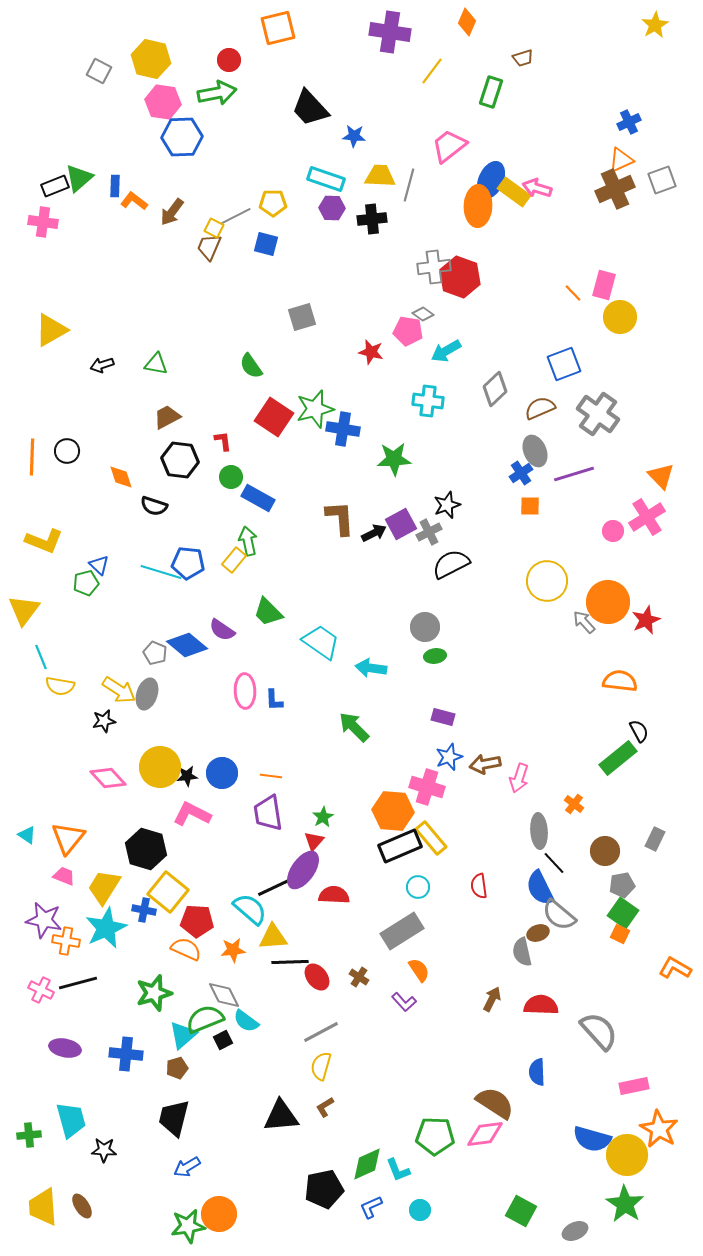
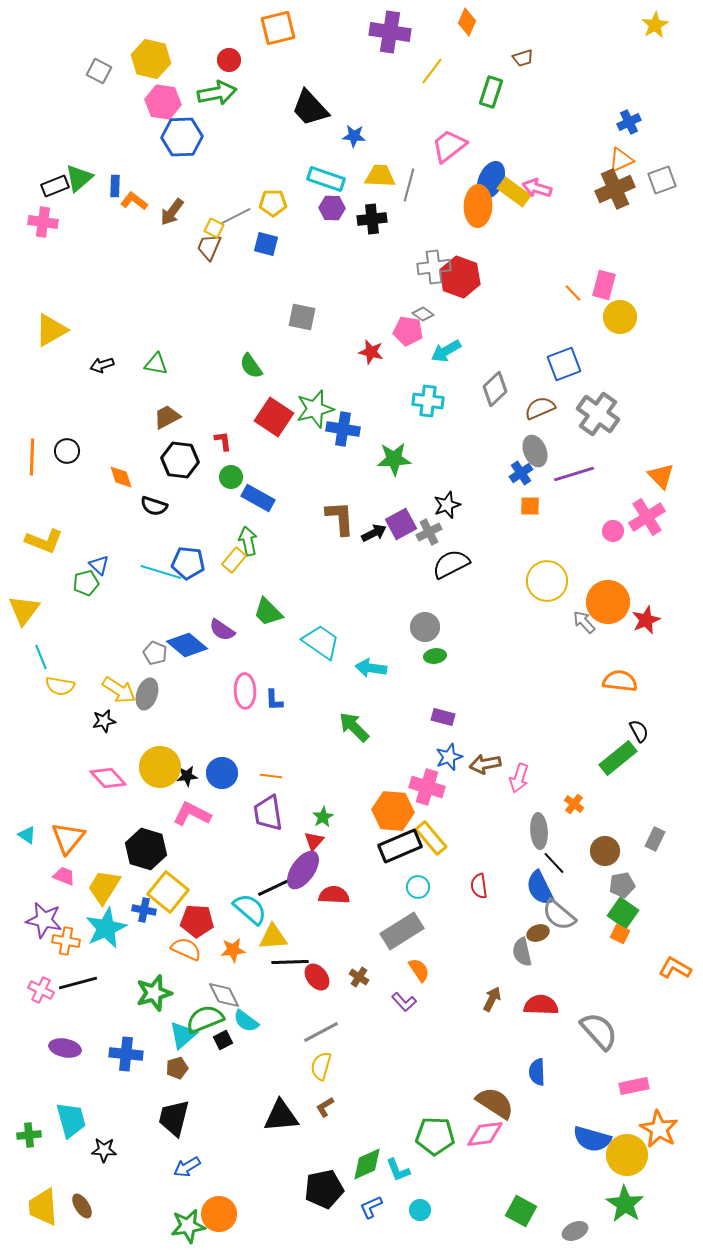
gray square at (302, 317): rotated 28 degrees clockwise
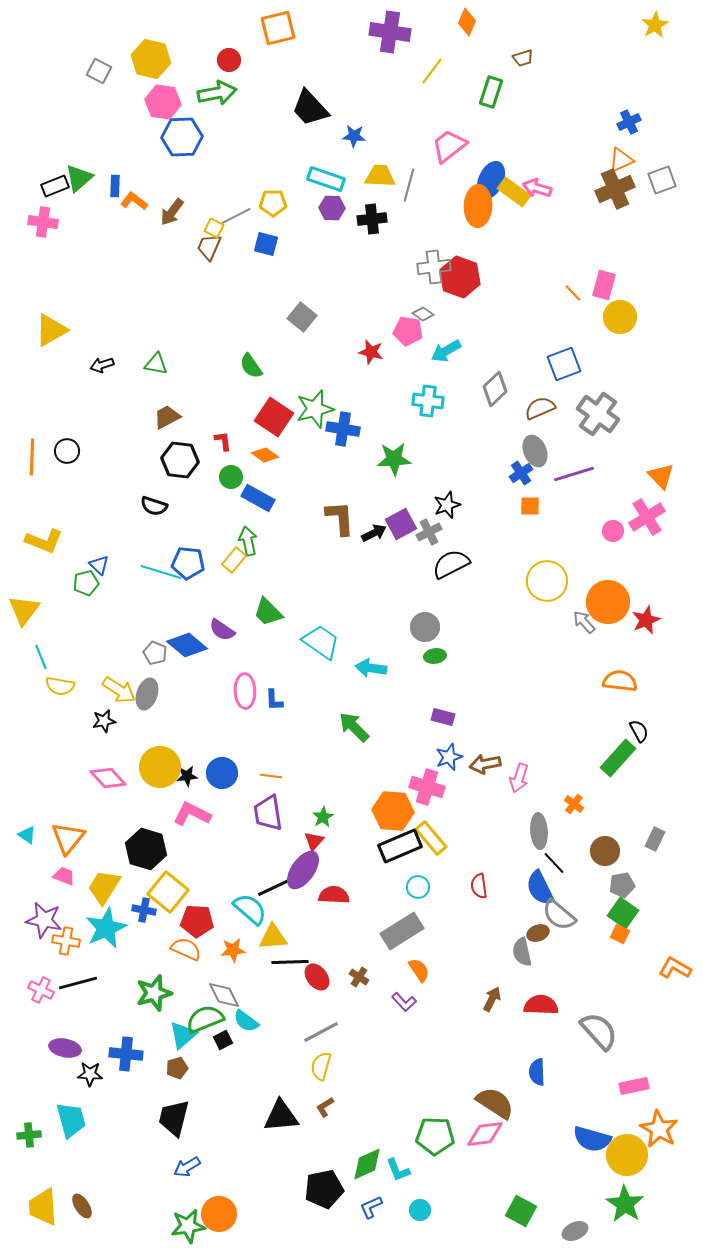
gray square at (302, 317): rotated 28 degrees clockwise
orange diamond at (121, 477): moved 144 px right, 22 px up; rotated 36 degrees counterclockwise
green rectangle at (618, 758): rotated 9 degrees counterclockwise
black star at (104, 1150): moved 14 px left, 76 px up
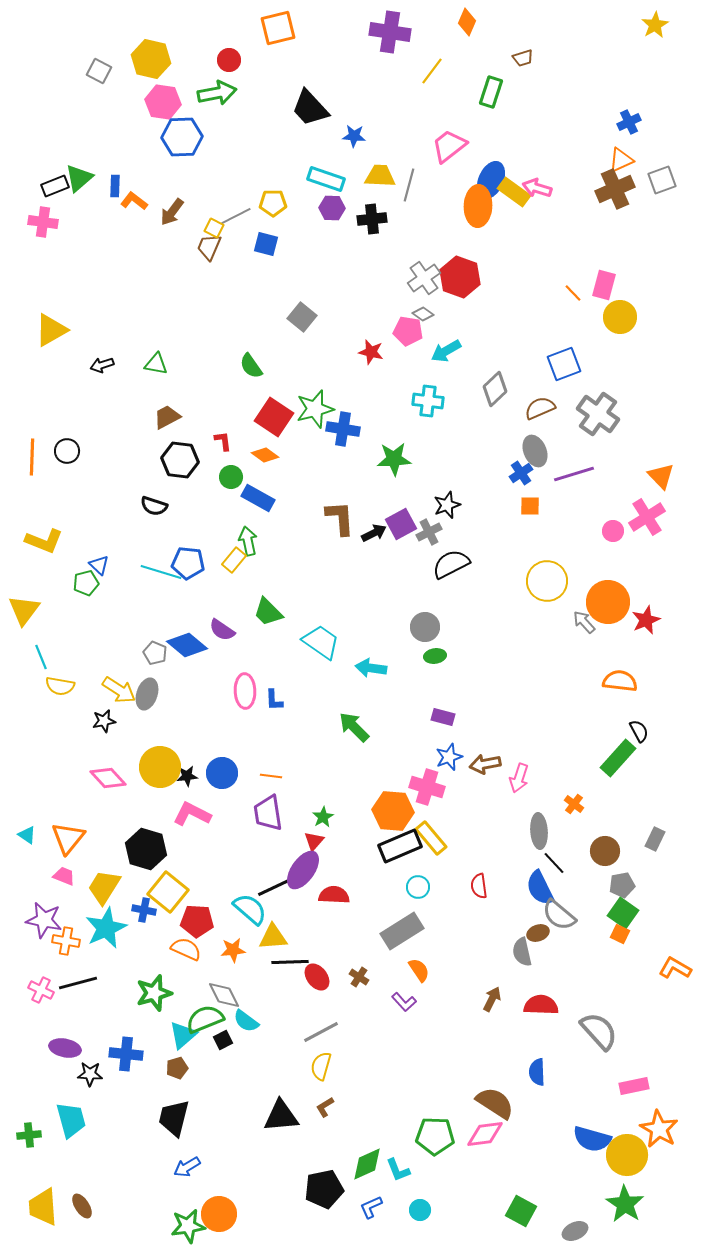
gray cross at (434, 267): moved 10 px left, 11 px down; rotated 28 degrees counterclockwise
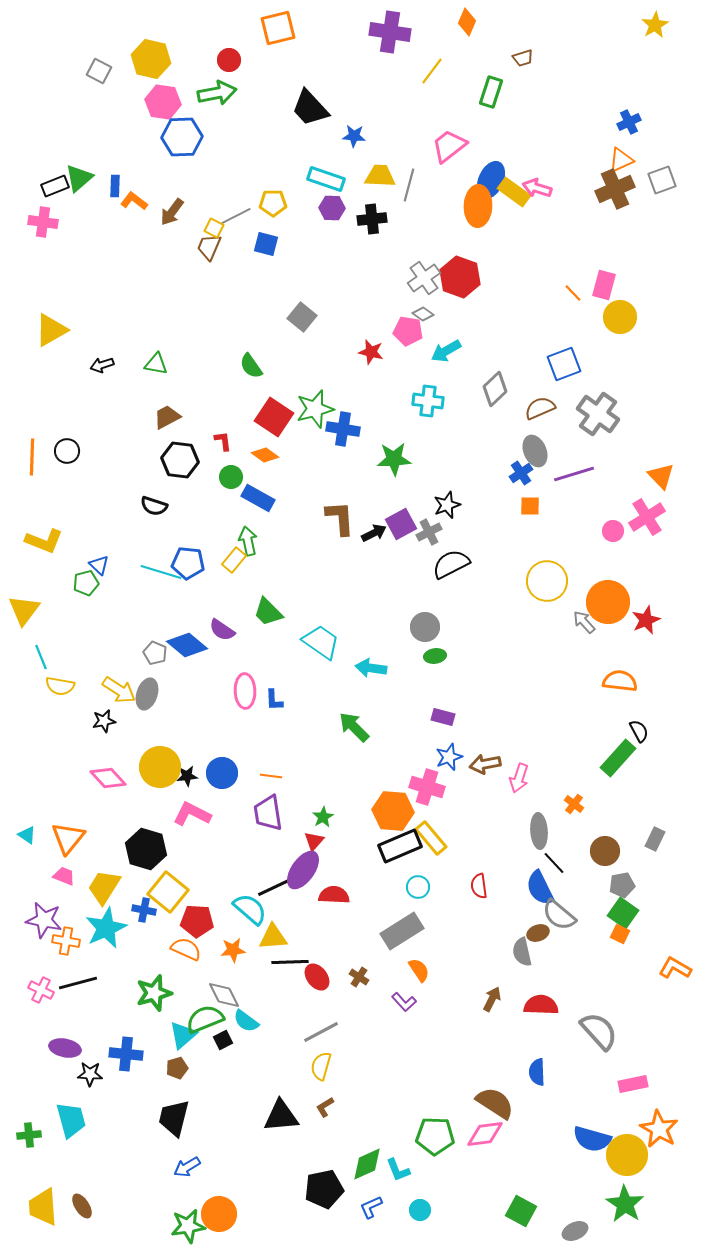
pink rectangle at (634, 1086): moved 1 px left, 2 px up
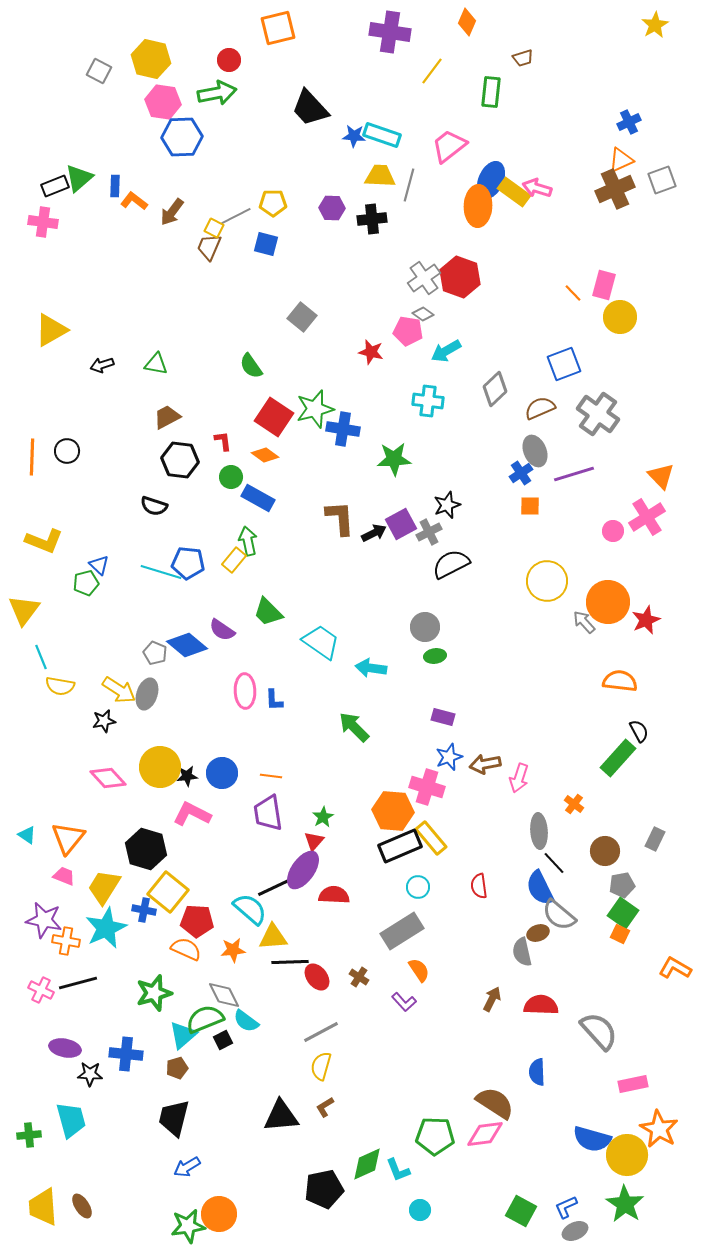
green rectangle at (491, 92): rotated 12 degrees counterclockwise
cyan rectangle at (326, 179): moved 56 px right, 44 px up
blue L-shape at (371, 1207): moved 195 px right
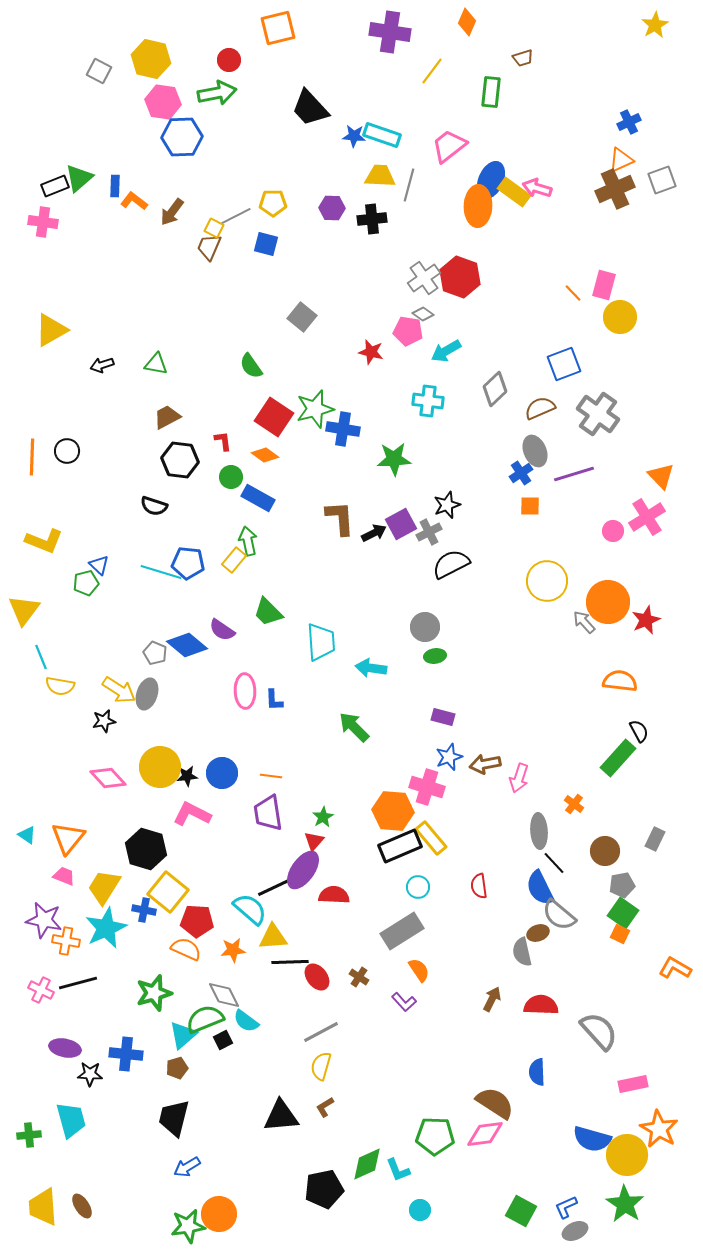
cyan trapezoid at (321, 642): rotated 51 degrees clockwise
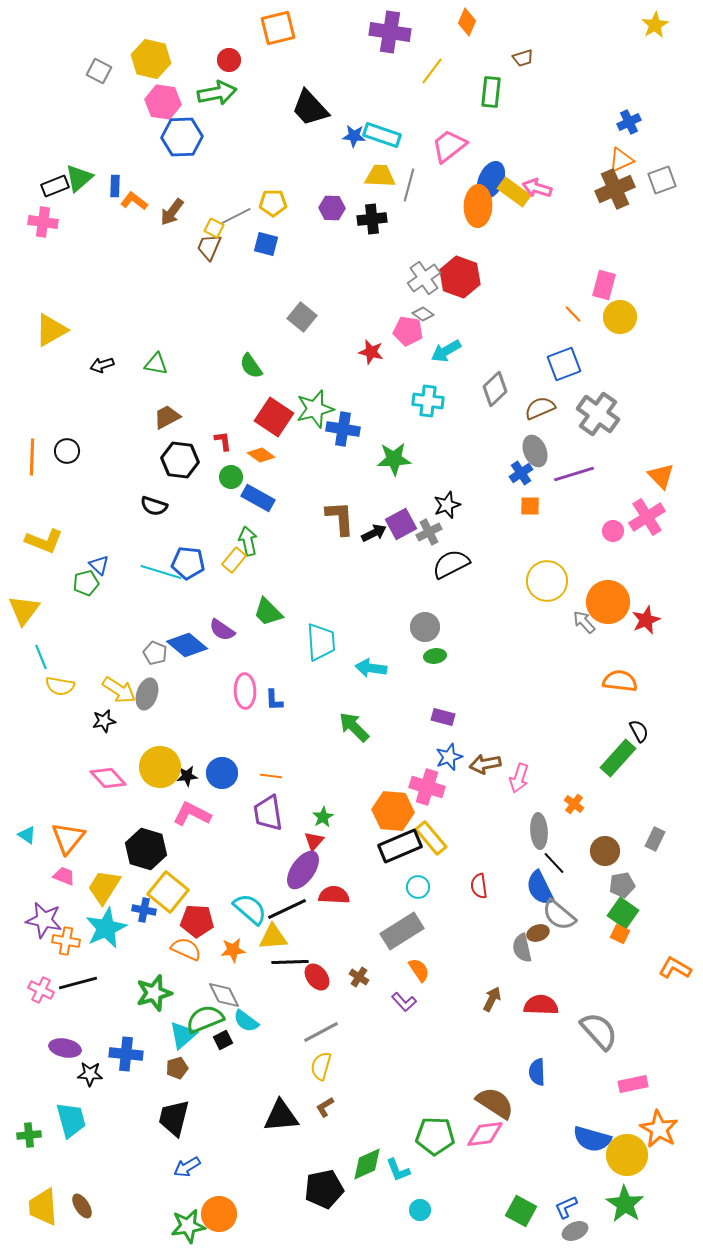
orange line at (573, 293): moved 21 px down
orange diamond at (265, 455): moved 4 px left
black line at (277, 886): moved 10 px right, 23 px down
gray semicircle at (522, 952): moved 4 px up
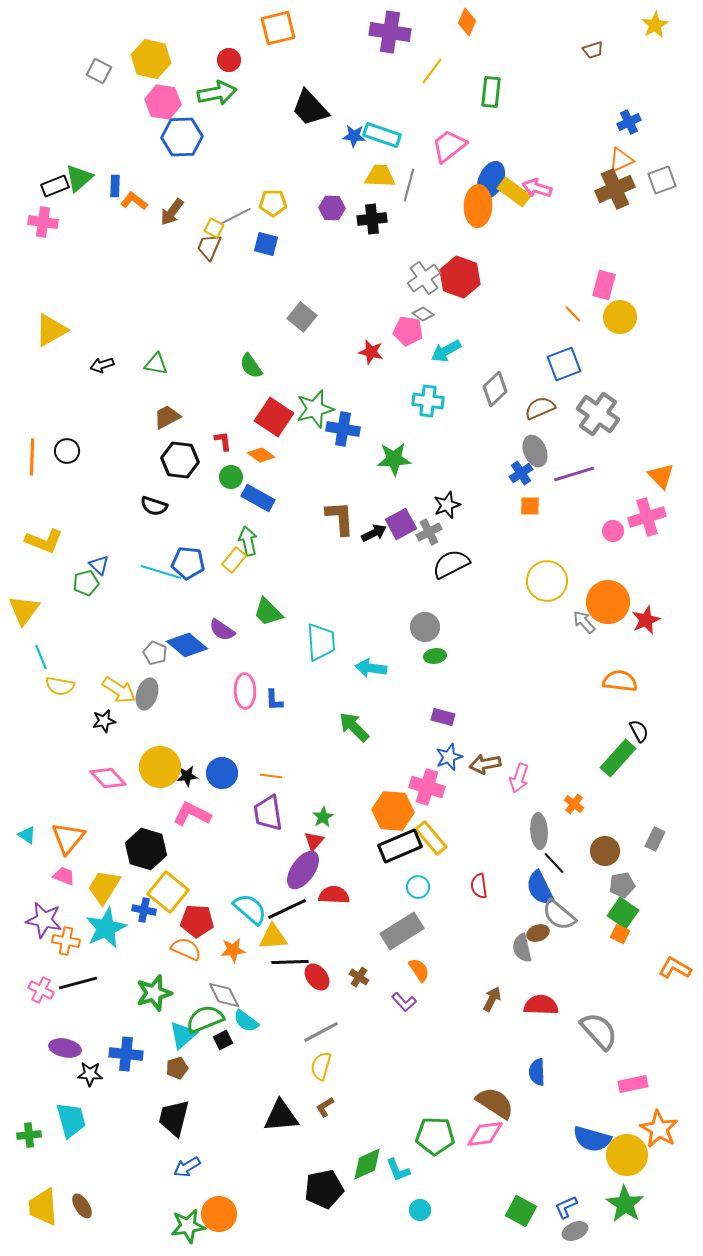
brown trapezoid at (523, 58): moved 70 px right, 8 px up
pink cross at (647, 517): rotated 15 degrees clockwise
